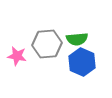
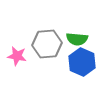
green semicircle: rotated 10 degrees clockwise
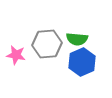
pink star: moved 1 px left, 1 px up
blue hexagon: rotated 12 degrees clockwise
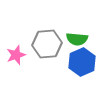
pink star: rotated 30 degrees counterclockwise
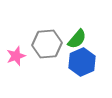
green semicircle: rotated 55 degrees counterclockwise
pink star: moved 1 px down
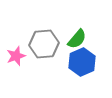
gray hexagon: moved 3 px left
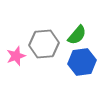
green semicircle: moved 4 px up
blue hexagon: rotated 16 degrees clockwise
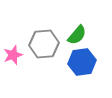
pink star: moved 3 px left, 1 px up
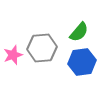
green semicircle: moved 2 px right, 3 px up
gray hexagon: moved 2 px left, 4 px down
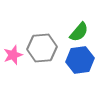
blue hexagon: moved 2 px left, 2 px up
